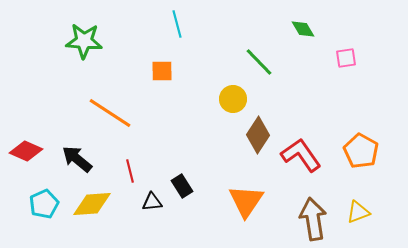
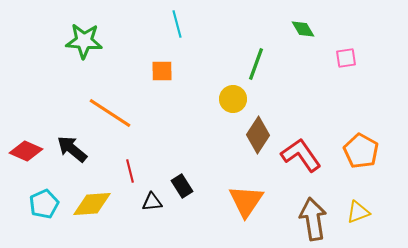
green line: moved 3 px left, 2 px down; rotated 64 degrees clockwise
black arrow: moved 5 px left, 10 px up
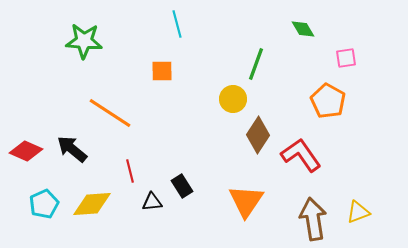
orange pentagon: moved 33 px left, 50 px up
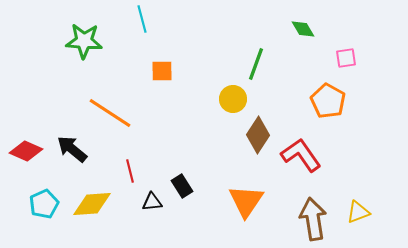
cyan line: moved 35 px left, 5 px up
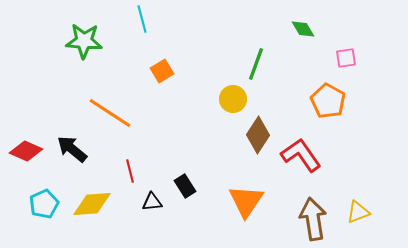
orange square: rotated 30 degrees counterclockwise
black rectangle: moved 3 px right
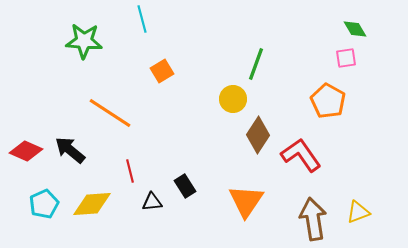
green diamond: moved 52 px right
black arrow: moved 2 px left, 1 px down
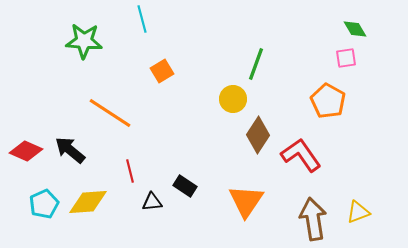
black rectangle: rotated 25 degrees counterclockwise
yellow diamond: moved 4 px left, 2 px up
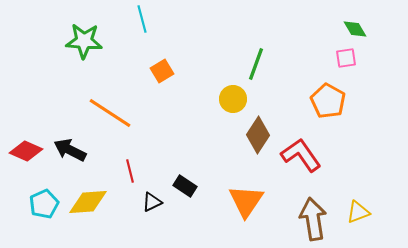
black arrow: rotated 12 degrees counterclockwise
black triangle: rotated 20 degrees counterclockwise
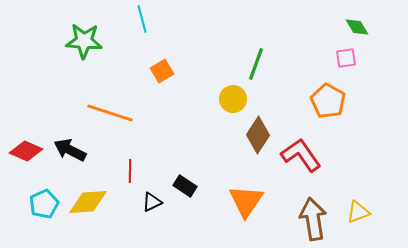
green diamond: moved 2 px right, 2 px up
orange line: rotated 15 degrees counterclockwise
red line: rotated 15 degrees clockwise
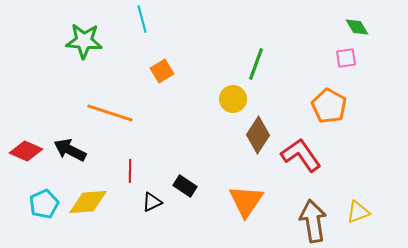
orange pentagon: moved 1 px right, 5 px down
brown arrow: moved 2 px down
